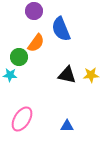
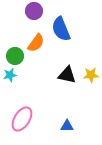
green circle: moved 4 px left, 1 px up
cyan star: rotated 16 degrees counterclockwise
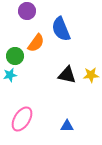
purple circle: moved 7 px left
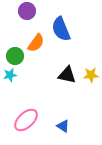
pink ellipse: moved 4 px right, 1 px down; rotated 15 degrees clockwise
blue triangle: moved 4 px left; rotated 32 degrees clockwise
